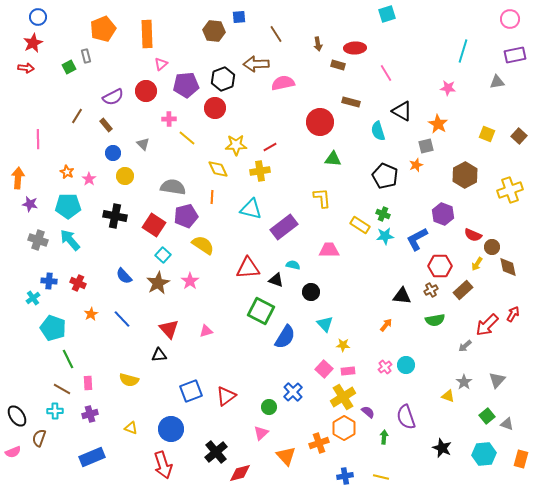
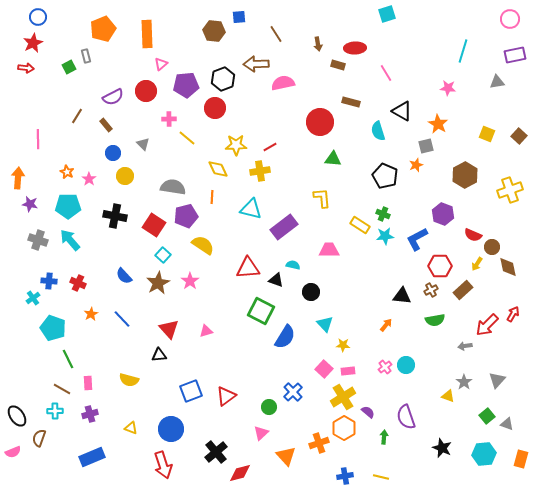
gray arrow at (465, 346): rotated 32 degrees clockwise
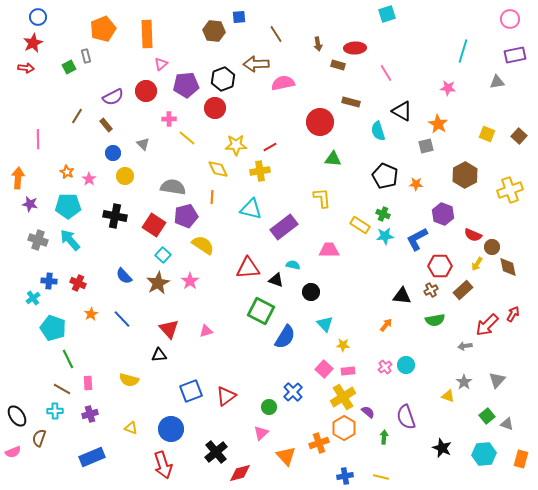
orange star at (416, 165): moved 19 px down; rotated 24 degrees clockwise
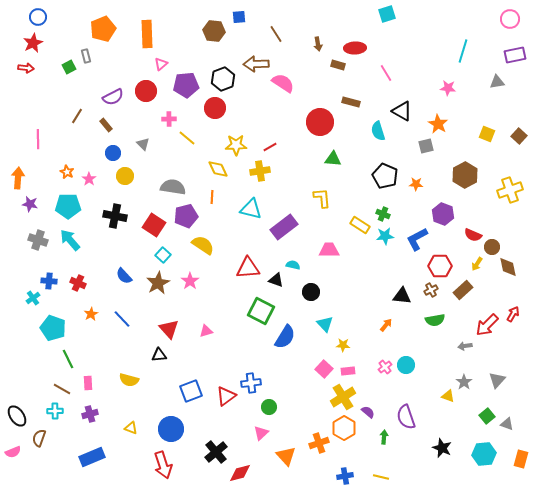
pink semicircle at (283, 83): rotated 45 degrees clockwise
blue cross at (293, 392): moved 42 px left, 9 px up; rotated 36 degrees clockwise
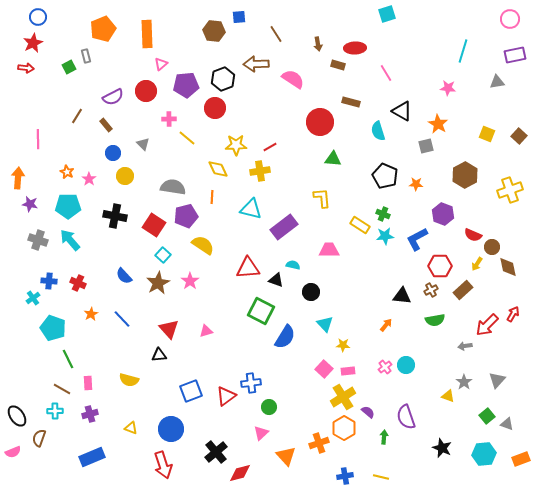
pink semicircle at (283, 83): moved 10 px right, 4 px up
orange rectangle at (521, 459): rotated 54 degrees clockwise
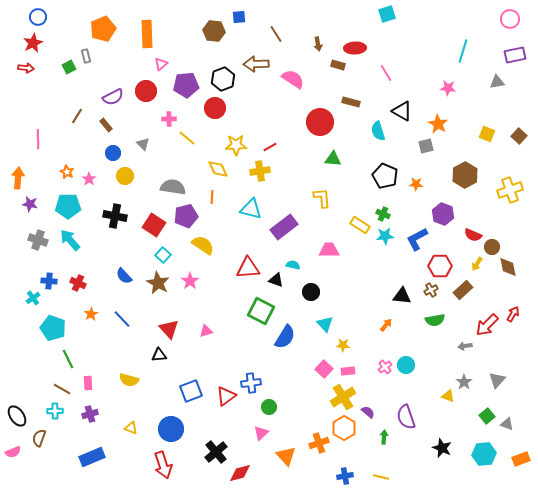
brown star at (158, 283): rotated 15 degrees counterclockwise
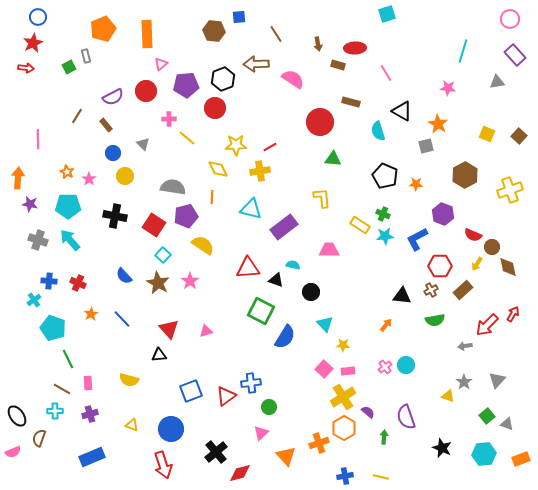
purple rectangle at (515, 55): rotated 60 degrees clockwise
cyan cross at (33, 298): moved 1 px right, 2 px down
yellow triangle at (131, 428): moved 1 px right, 3 px up
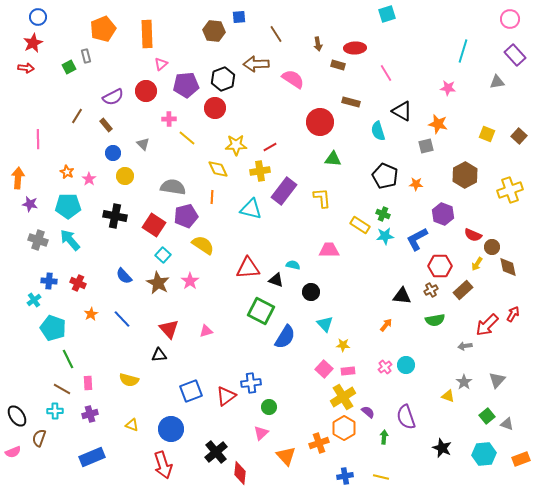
orange star at (438, 124): rotated 18 degrees counterclockwise
purple rectangle at (284, 227): moved 36 px up; rotated 16 degrees counterclockwise
red diamond at (240, 473): rotated 70 degrees counterclockwise
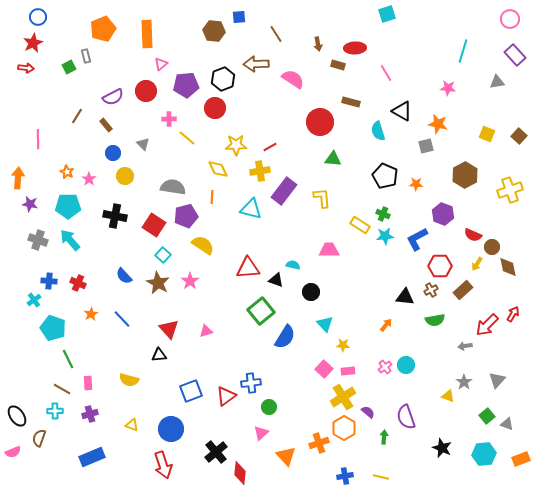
black triangle at (402, 296): moved 3 px right, 1 px down
green square at (261, 311): rotated 24 degrees clockwise
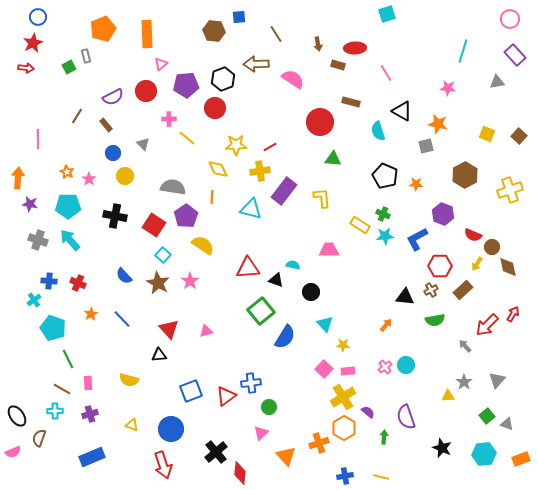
purple pentagon at (186, 216): rotated 20 degrees counterclockwise
gray arrow at (465, 346): rotated 56 degrees clockwise
yellow triangle at (448, 396): rotated 24 degrees counterclockwise
